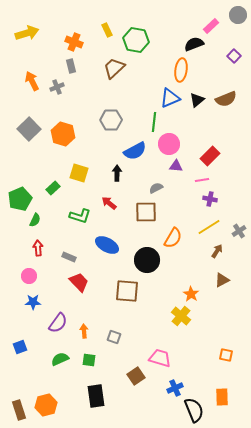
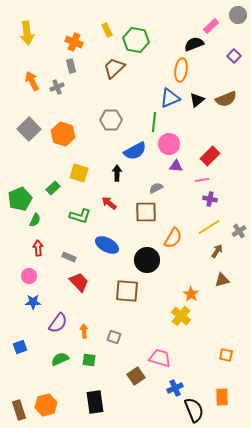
yellow arrow at (27, 33): rotated 100 degrees clockwise
brown triangle at (222, 280): rotated 14 degrees clockwise
black rectangle at (96, 396): moved 1 px left, 6 px down
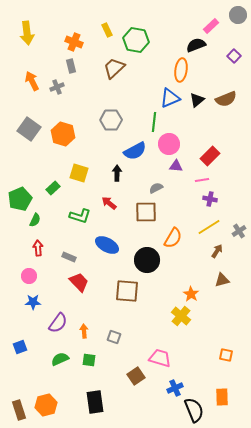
black semicircle at (194, 44): moved 2 px right, 1 px down
gray square at (29, 129): rotated 10 degrees counterclockwise
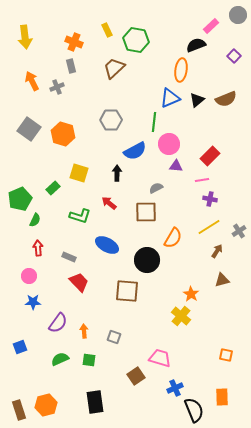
yellow arrow at (27, 33): moved 2 px left, 4 px down
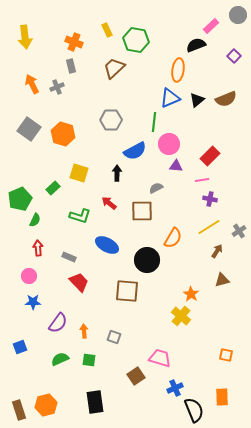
orange ellipse at (181, 70): moved 3 px left
orange arrow at (32, 81): moved 3 px down
brown square at (146, 212): moved 4 px left, 1 px up
